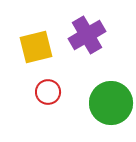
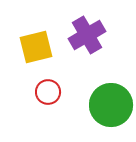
green circle: moved 2 px down
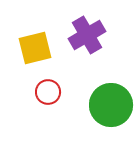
yellow square: moved 1 px left, 1 px down
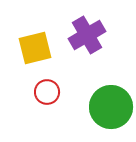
red circle: moved 1 px left
green circle: moved 2 px down
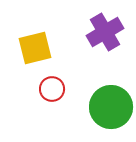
purple cross: moved 18 px right, 3 px up
red circle: moved 5 px right, 3 px up
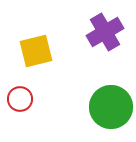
yellow square: moved 1 px right, 3 px down
red circle: moved 32 px left, 10 px down
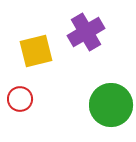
purple cross: moved 19 px left
green circle: moved 2 px up
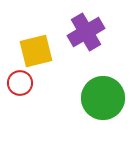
red circle: moved 16 px up
green circle: moved 8 px left, 7 px up
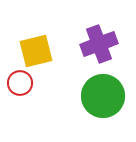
purple cross: moved 13 px right, 12 px down; rotated 9 degrees clockwise
green circle: moved 2 px up
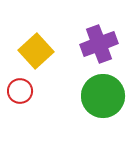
yellow square: rotated 28 degrees counterclockwise
red circle: moved 8 px down
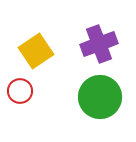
yellow square: rotated 8 degrees clockwise
green circle: moved 3 px left, 1 px down
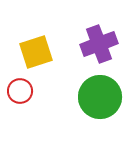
yellow square: moved 1 px down; rotated 16 degrees clockwise
